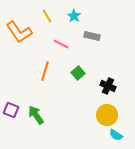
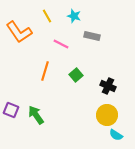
cyan star: rotated 16 degrees counterclockwise
green square: moved 2 px left, 2 px down
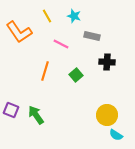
black cross: moved 1 px left, 24 px up; rotated 21 degrees counterclockwise
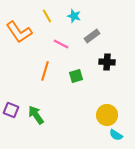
gray rectangle: rotated 49 degrees counterclockwise
green square: moved 1 px down; rotated 24 degrees clockwise
